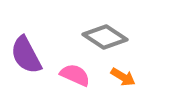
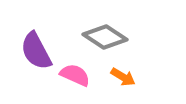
purple semicircle: moved 10 px right, 4 px up
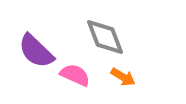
gray diamond: rotated 36 degrees clockwise
purple semicircle: rotated 18 degrees counterclockwise
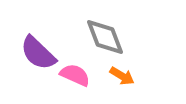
purple semicircle: moved 2 px right, 2 px down
orange arrow: moved 1 px left, 1 px up
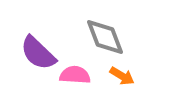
pink semicircle: rotated 20 degrees counterclockwise
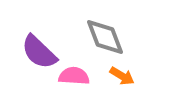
purple semicircle: moved 1 px right, 1 px up
pink semicircle: moved 1 px left, 1 px down
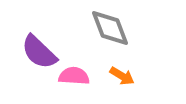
gray diamond: moved 5 px right, 9 px up
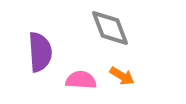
purple semicircle: moved 1 px right; rotated 138 degrees counterclockwise
pink semicircle: moved 7 px right, 4 px down
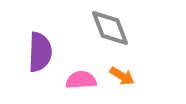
purple semicircle: rotated 6 degrees clockwise
pink semicircle: rotated 8 degrees counterclockwise
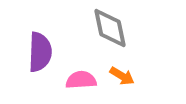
gray diamond: rotated 9 degrees clockwise
